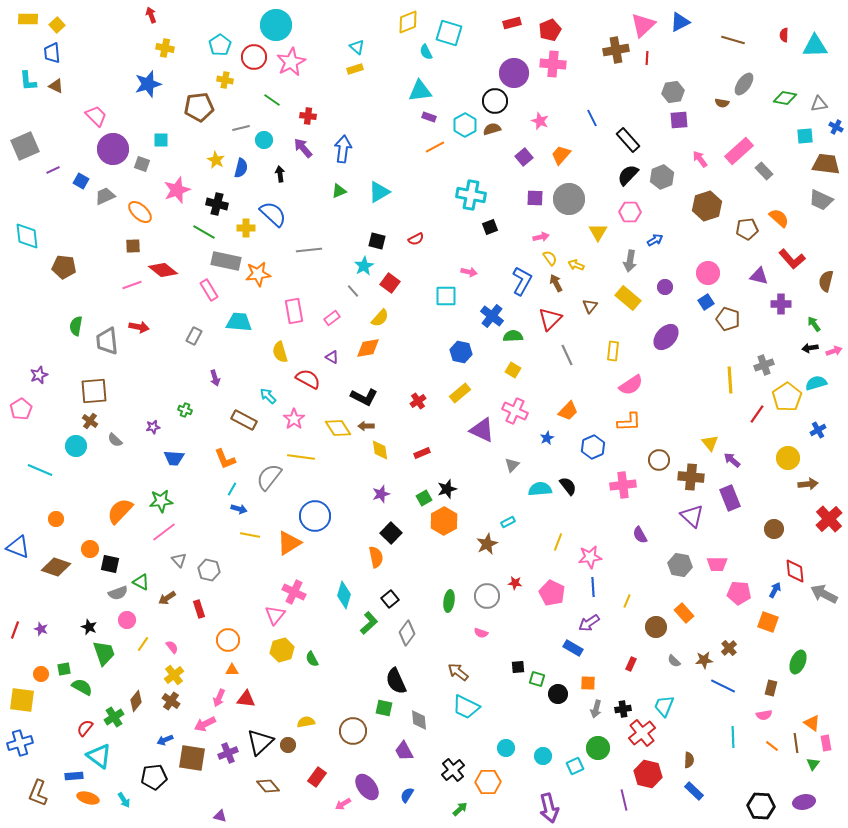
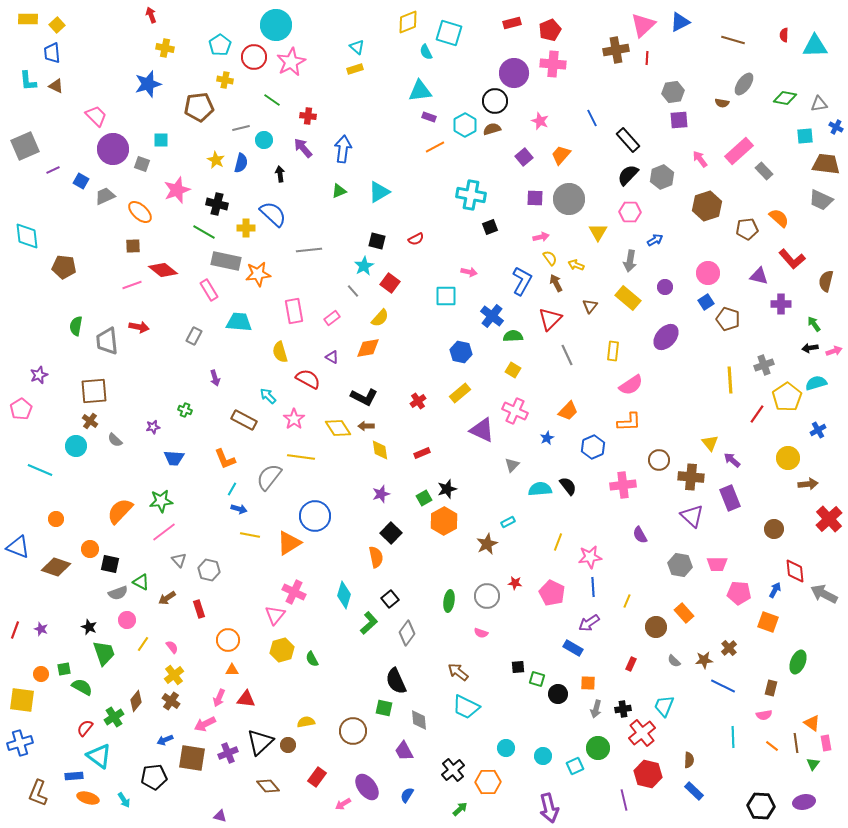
blue semicircle at (241, 168): moved 5 px up
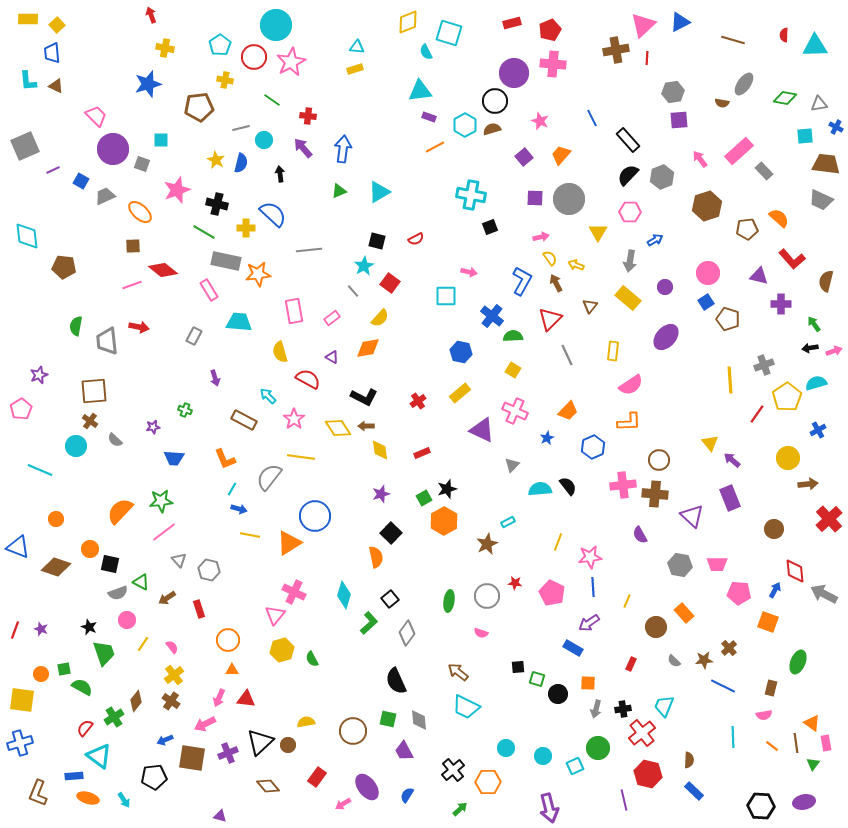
cyan triangle at (357, 47): rotated 35 degrees counterclockwise
brown cross at (691, 477): moved 36 px left, 17 px down
green square at (384, 708): moved 4 px right, 11 px down
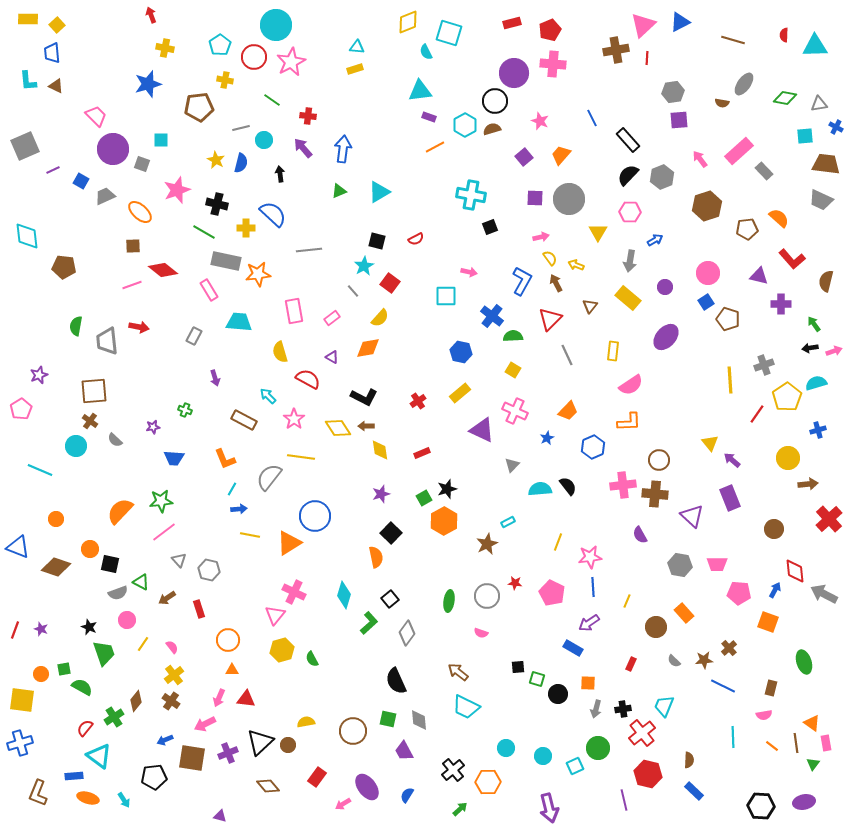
blue cross at (818, 430): rotated 14 degrees clockwise
blue arrow at (239, 509): rotated 21 degrees counterclockwise
green ellipse at (798, 662): moved 6 px right; rotated 40 degrees counterclockwise
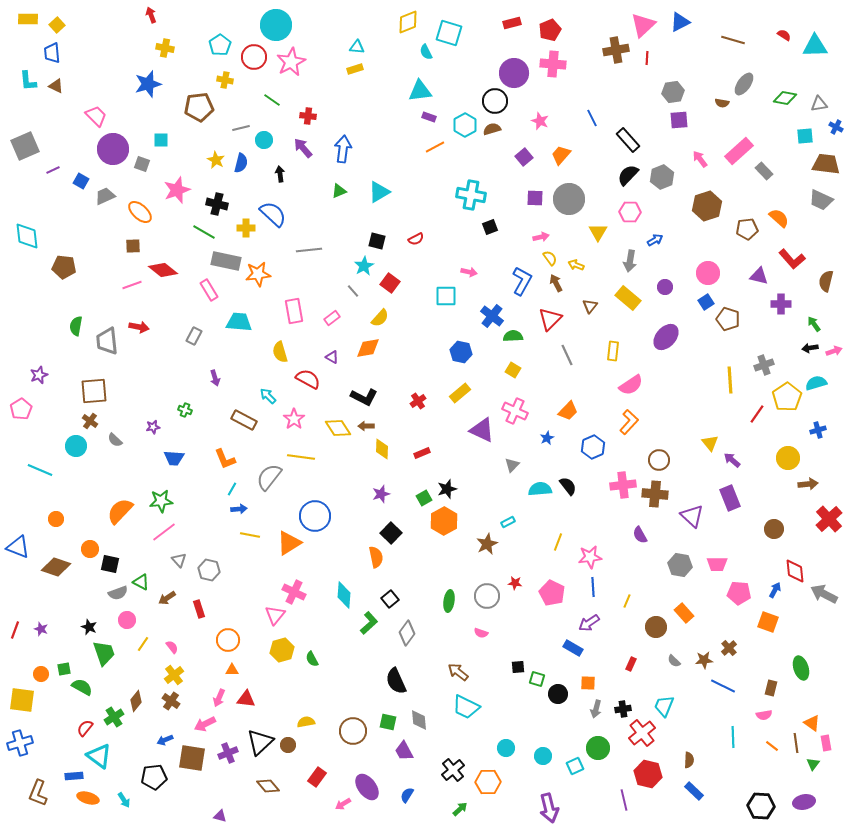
red semicircle at (784, 35): rotated 120 degrees clockwise
orange L-shape at (629, 422): rotated 45 degrees counterclockwise
yellow diamond at (380, 450): moved 2 px right, 1 px up; rotated 10 degrees clockwise
cyan diamond at (344, 595): rotated 12 degrees counterclockwise
green ellipse at (804, 662): moved 3 px left, 6 px down
green square at (388, 719): moved 3 px down
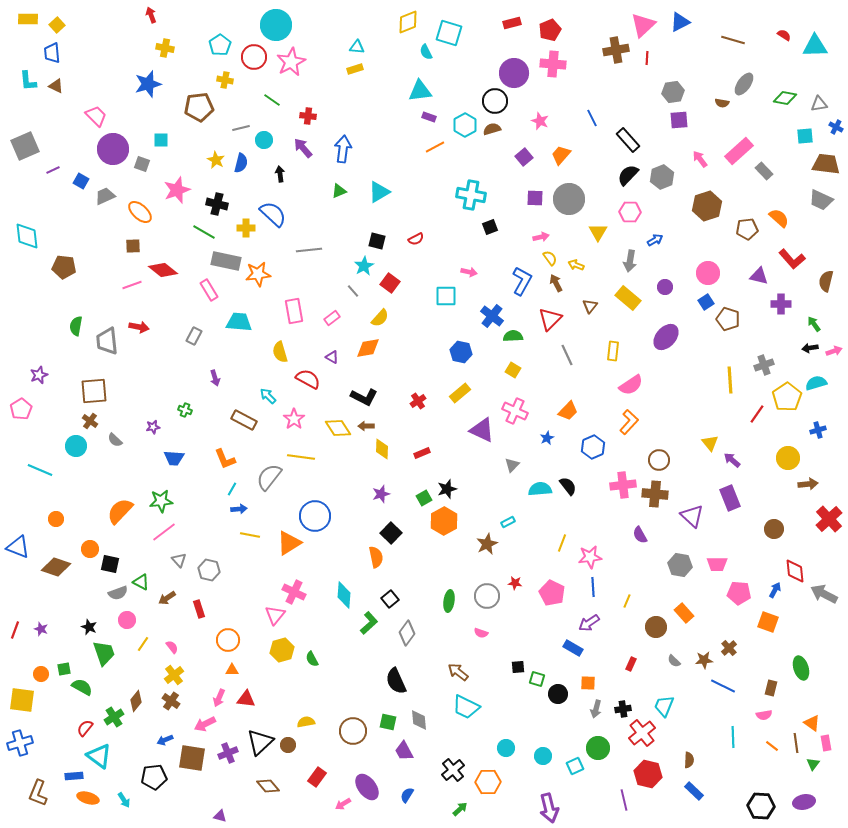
yellow line at (558, 542): moved 4 px right, 1 px down
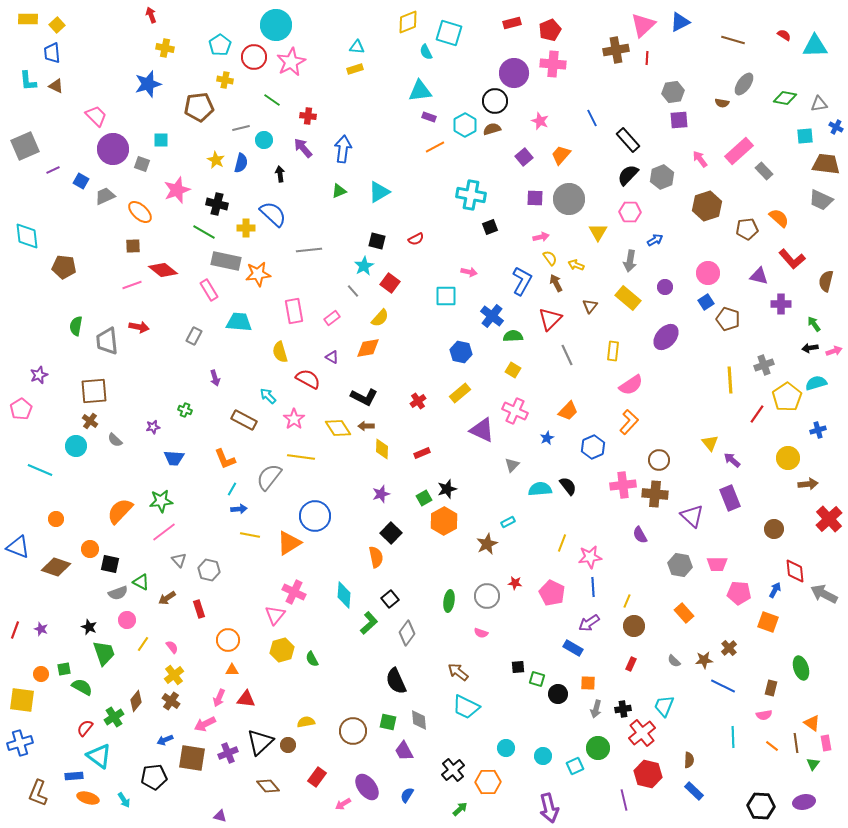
brown circle at (656, 627): moved 22 px left, 1 px up
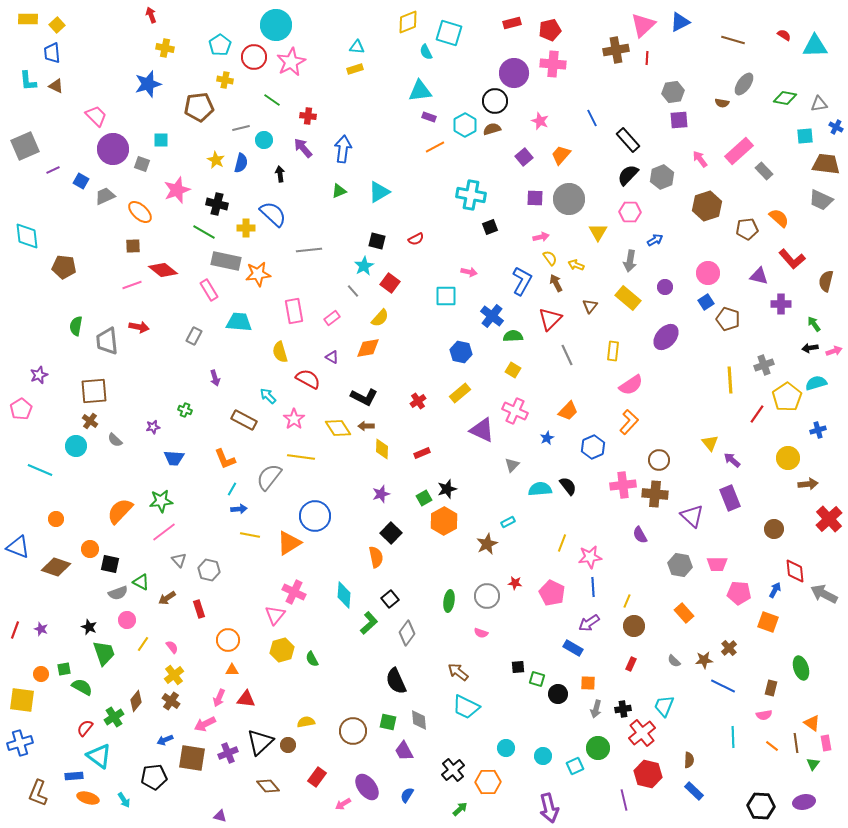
red pentagon at (550, 30): rotated 10 degrees clockwise
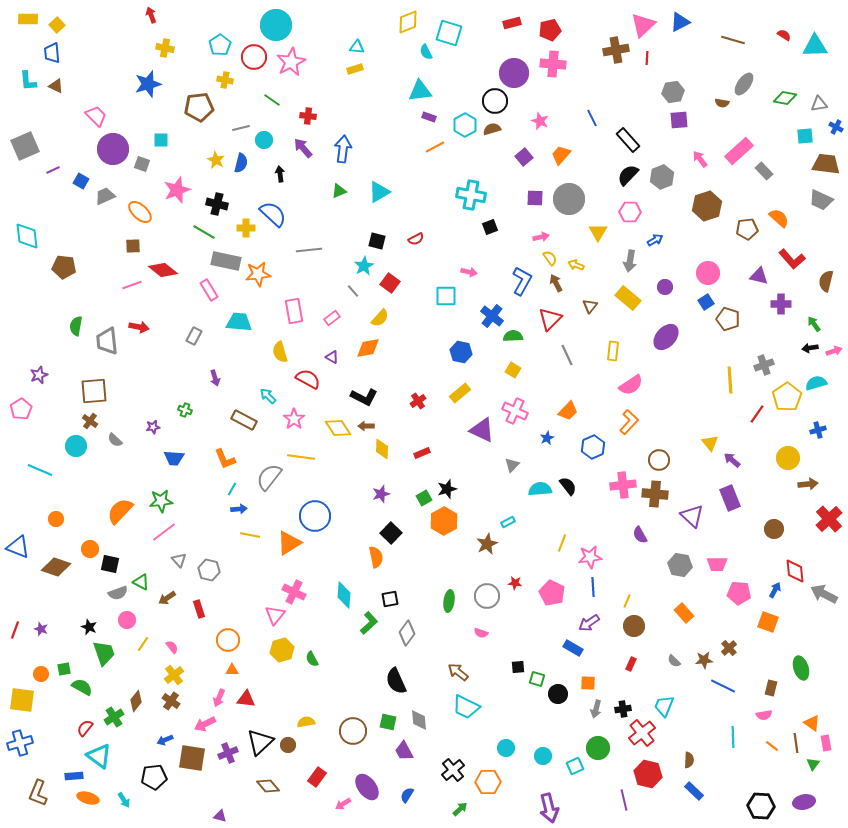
black square at (390, 599): rotated 30 degrees clockwise
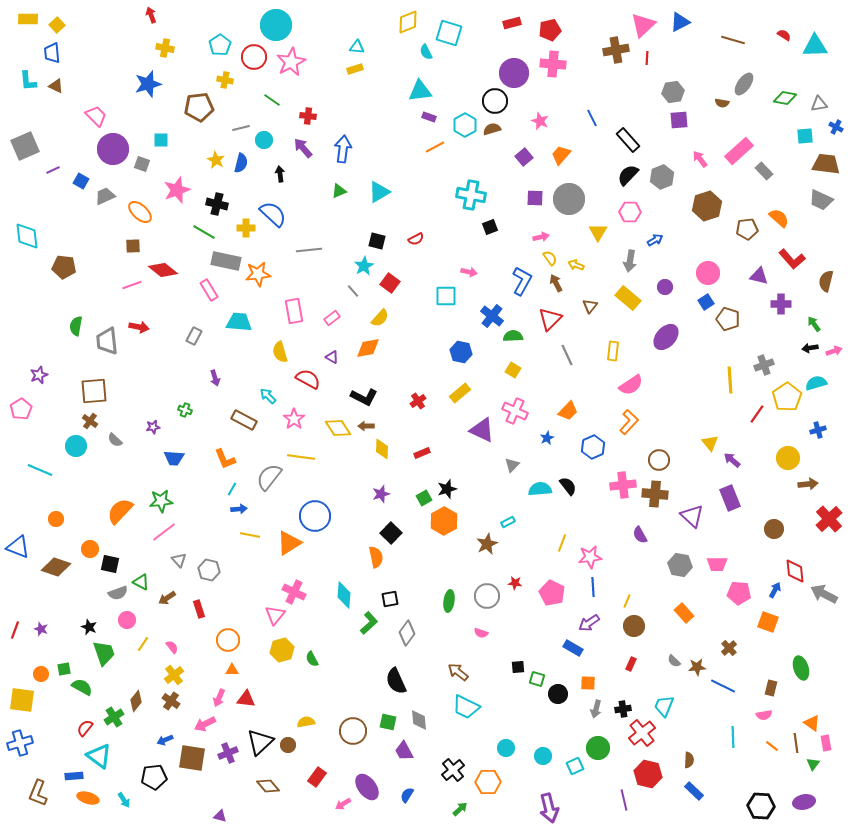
brown star at (704, 660): moved 7 px left, 7 px down
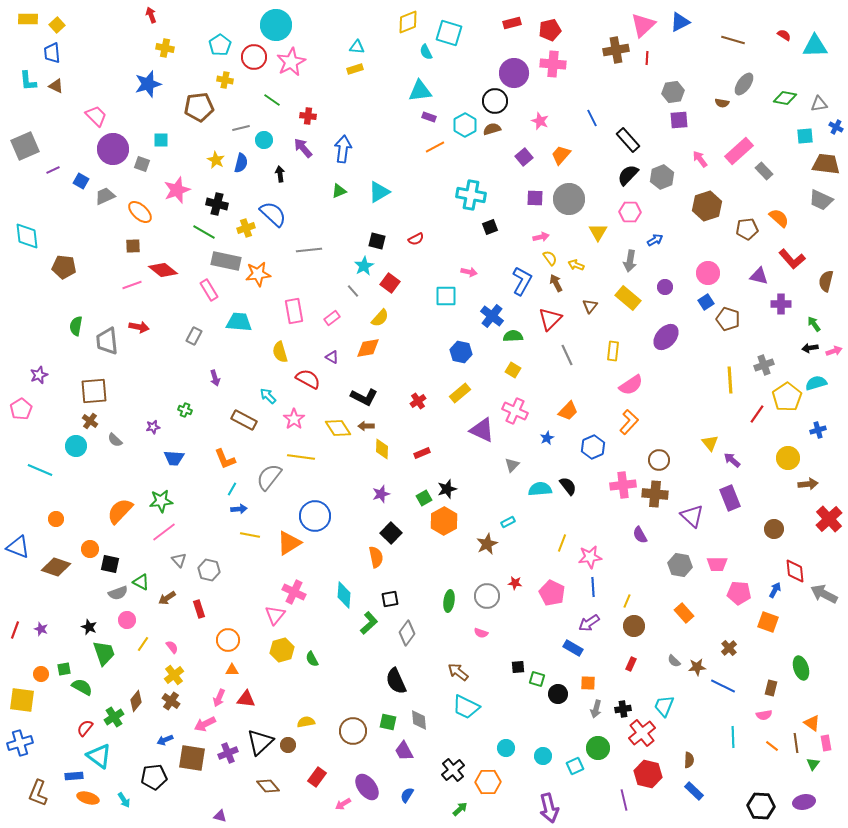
yellow cross at (246, 228): rotated 18 degrees counterclockwise
